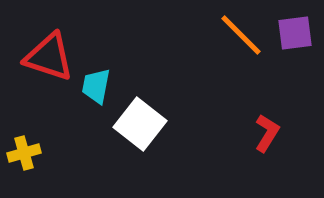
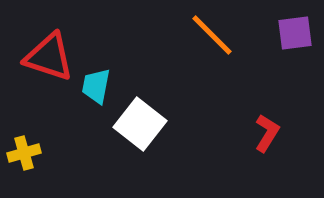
orange line: moved 29 px left
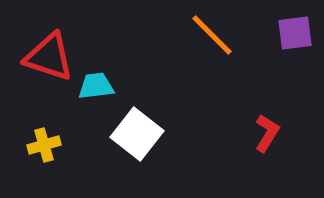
cyan trapezoid: rotated 72 degrees clockwise
white square: moved 3 px left, 10 px down
yellow cross: moved 20 px right, 8 px up
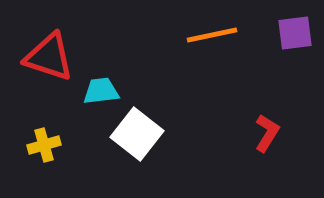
orange line: rotated 57 degrees counterclockwise
cyan trapezoid: moved 5 px right, 5 px down
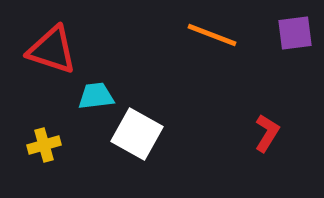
orange line: rotated 33 degrees clockwise
red triangle: moved 3 px right, 7 px up
cyan trapezoid: moved 5 px left, 5 px down
white square: rotated 9 degrees counterclockwise
